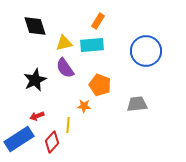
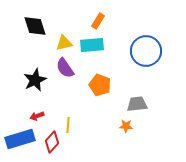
orange star: moved 42 px right, 20 px down
blue rectangle: moved 1 px right; rotated 16 degrees clockwise
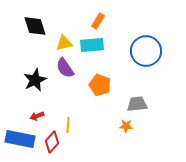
blue rectangle: rotated 28 degrees clockwise
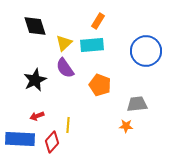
yellow triangle: rotated 30 degrees counterclockwise
blue rectangle: rotated 8 degrees counterclockwise
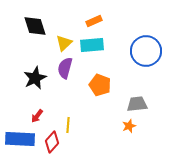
orange rectangle: moved 4 px left; rotated 35 degrees clockwise
purple semicircle: rotated 50 degrees clockwise
black star: moved 2 px up
red arrow: rotated 32 degrees counterclockwise
orange star: moved 3 px right; rotated 24 degrees counterclockwise
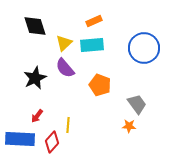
blue circle: moved 2 px left, 3 px up
purple semicircle: rotated 55 degrees counterclockwise
gray trapezoid: rotated 60 degrees clockwise
orange star: rotated 24 degrees clockwise
